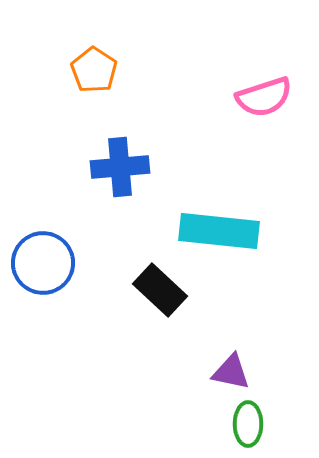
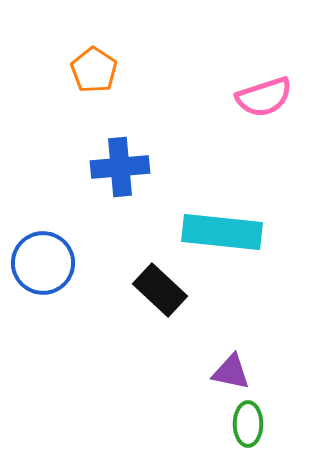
cyan rectangle: moved 3 px right, 1 px down
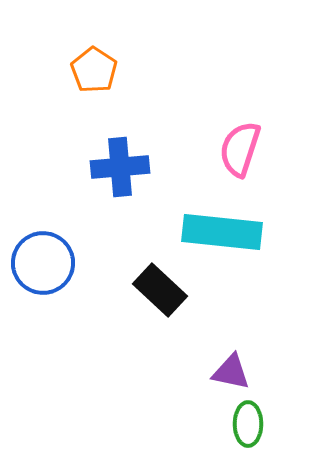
pink semicircle: moved 24 px left, 52 px down; rotated 126 degrees clockwise
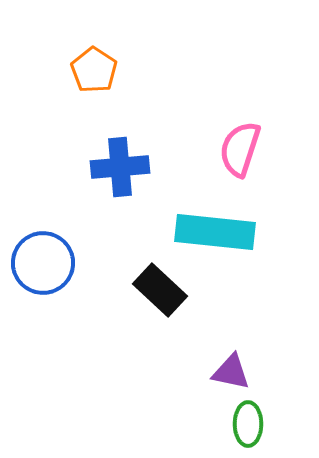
cyan rectangle: moved 7 px left
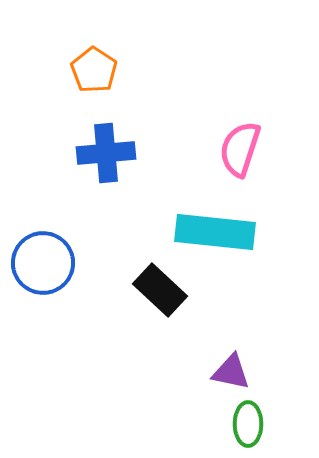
blue cross: moved 14 px left, 14 px up
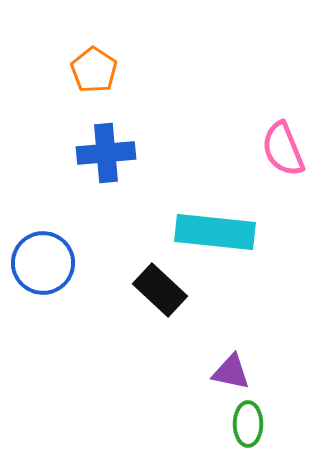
pink semicircle: moved 43 px right; rotated 40 degrees counterclockwise
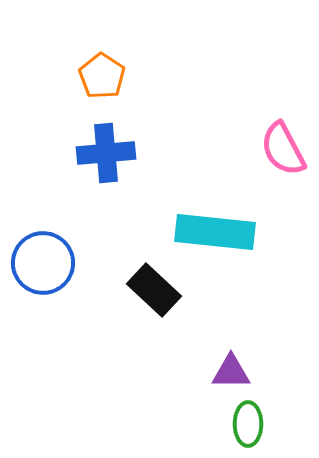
orange pentagon: moved 8 px right, 6 px down
pink semicircle: rotated 6 degrees counterclockwise
black rectangle: moved 6 px left
purple triangle: rotated 12 degrees counterclockwise
